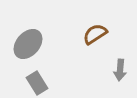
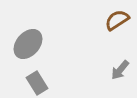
brown semicircle: moved 22 px right, 14 px up
gray arrow: rotated 35 degrees clockwise
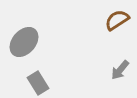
gray ellipse: moved 4 px left, 2 px up
gray rectangle: moved 1 px right
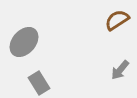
gray rectangle: moved 1 px right
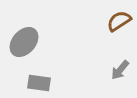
brown semicircle: moved 2 px right, 1 px down
gray rectangle: rotated 50 degrees counterclockwise
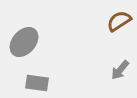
gray rectangle: moved 2 px left
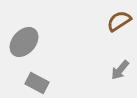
gray rectangle: rotated 20 degrees clockwise
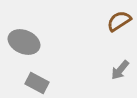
gray ellipse: rotated 72 degrees clockwise
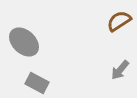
gray ellipse: rotated 20 degrees clockwise
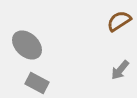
gray ellipse: moved 3 px right, 3 px down
